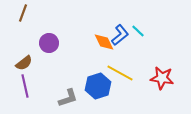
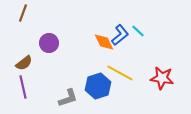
purple line: moved 2 px left, 1 px down
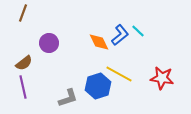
orange diamond: moved 5 px left
yellow line: moved 1 px left, 1 px down
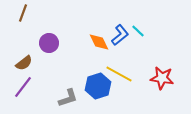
purple line: rotated 50 degrees clockwise
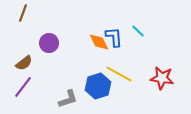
blue L-shape: moved 6 px left, 2 px down; rotated 55 degrees counterclockwise
gray L-shape: moved 1 px down
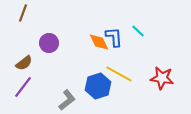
gray L-shape: moved 1 px left, 1 px down; rotated 20 degrees counterclockwise
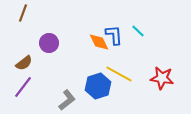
blue L-shape: moved 2 px up
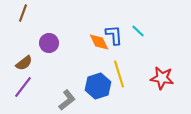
yellow line: rotated 44 degrees clockwise
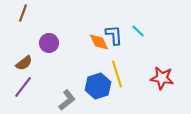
yellow line: moved 2 px left
